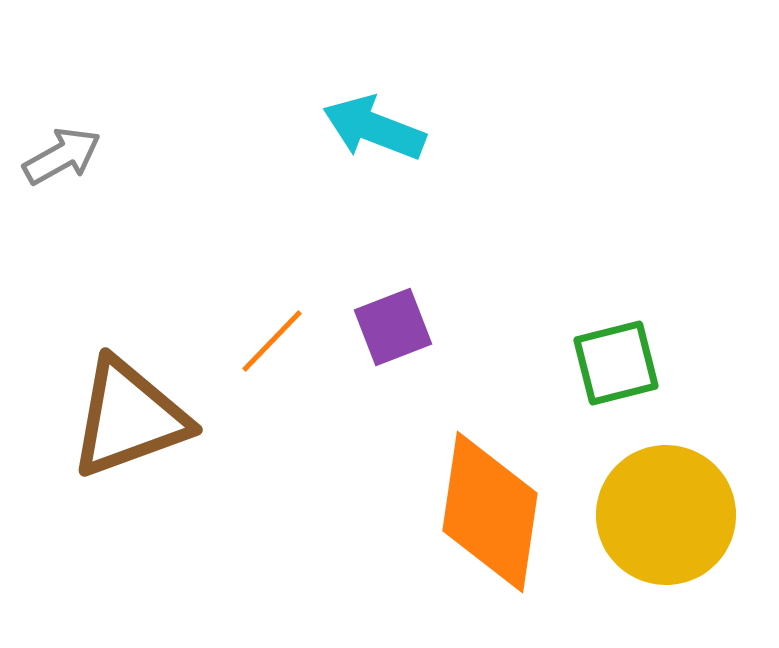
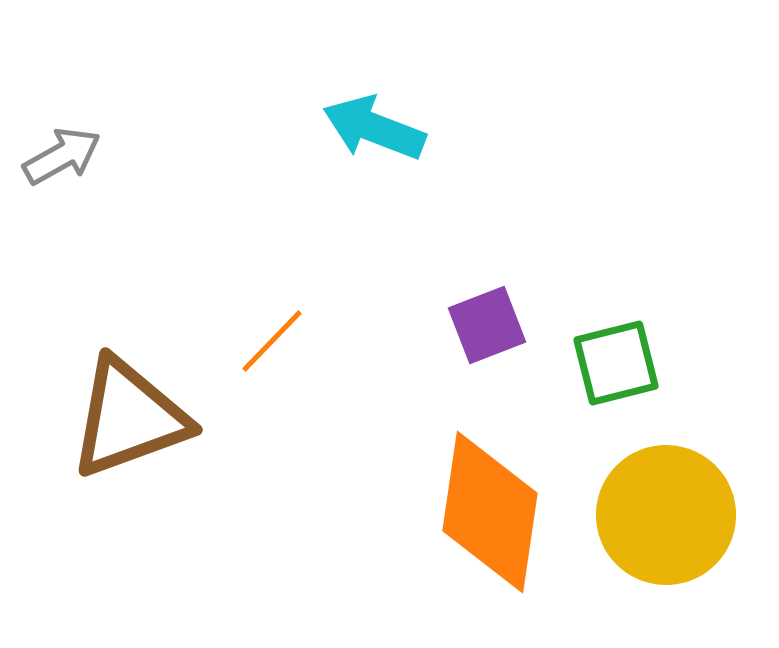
purple square: moved 94 px right, 2 px up
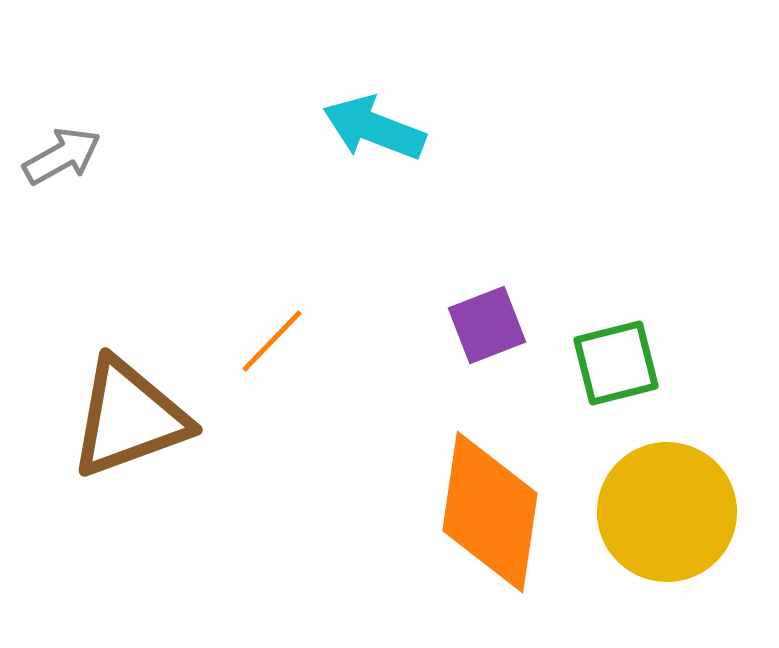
yellow circle: moved 1 px right, 3 px up
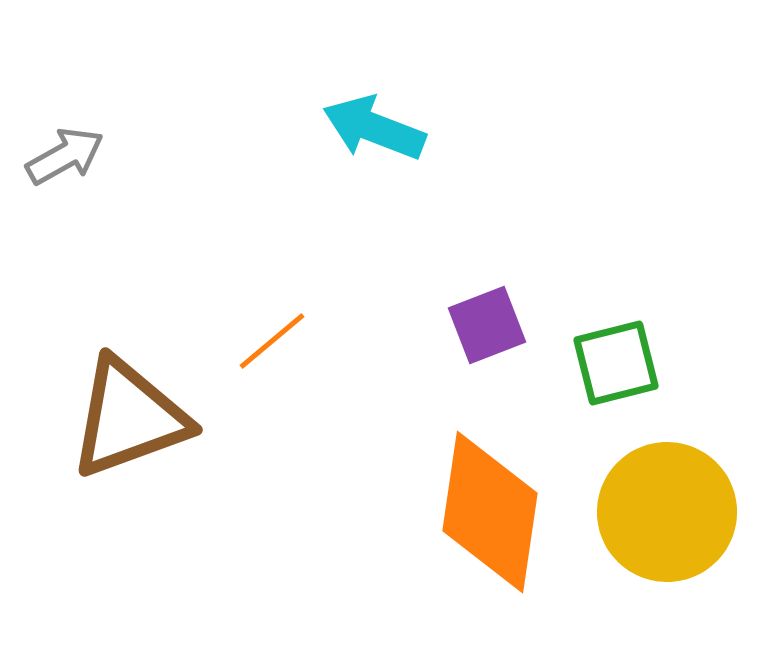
gray arrow: moved 3 px right
orange line: rotated 6 degrees clockwise
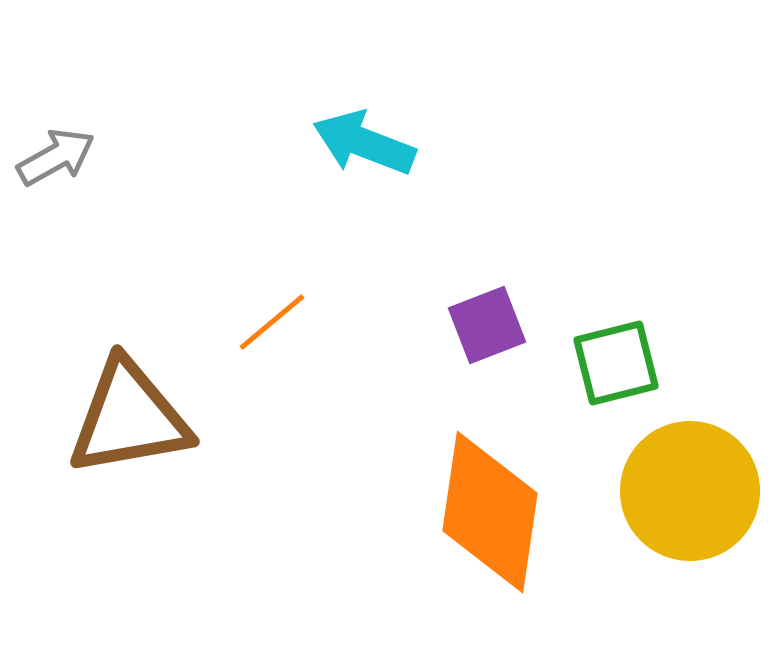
cyan arrow: moved 10 px left, 15 px down
gray arrow: moved 9 px left, 1 px down
orange line: moved 19 px up
brown triangle: rotated 10 degrees clockwise
yellow circle: moved 23 px right, 21 px up
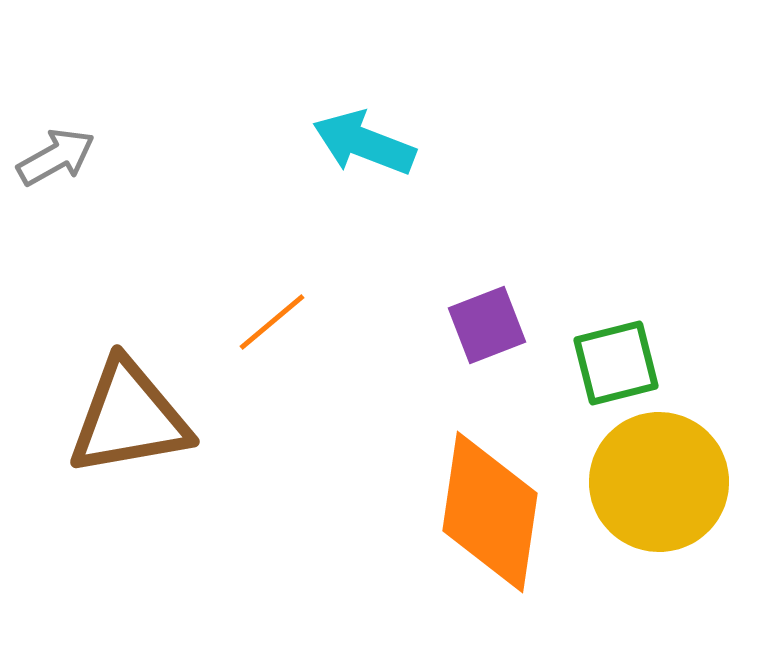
yellow circle: moved 31 px left, 9 px up
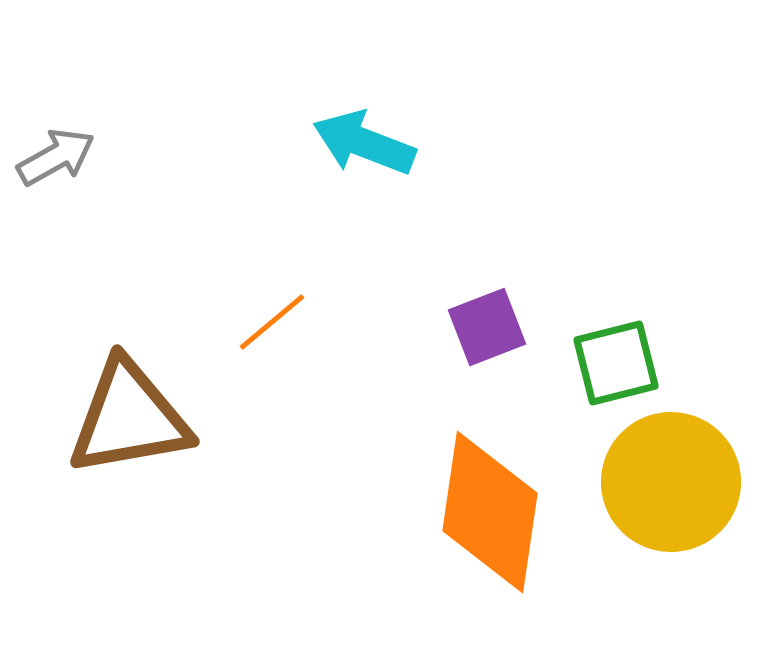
purple square: moved 2 px down
yellow circle: moved 12 px right
